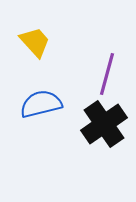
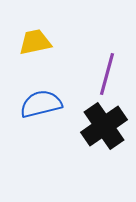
yellow trapezoid: rotated 60 degrees counterclockwise
black cross: moved 2 px down
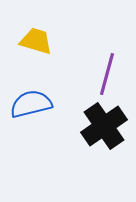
yellow trapezoid: moved 1 px right, 1 px up; rotated 28 degrees clockwise
blue semicircle: moved 10 px left
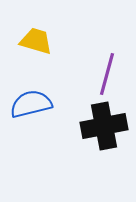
black cross: rotated 24 degrees clockwise
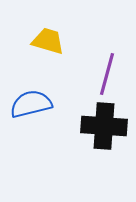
yellow trapezoid: moved 12 px right
black cross: rotated 15 degrees clockwise
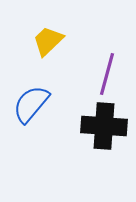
yellow trapezoid: rotated 60 degrees counterclockwise
blue semicircle: rotated 36 degrees counterclockwise
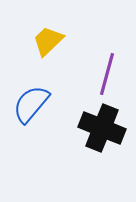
black cross: moved 2 px left, 2 px down; rotated 18 degrees clockwise
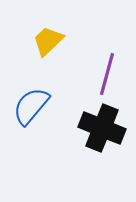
blue semicircle: moved 2 px down
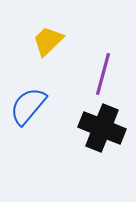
purple line: moved 4 px left
blue semicircle: moved 3 px left
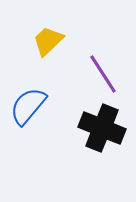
purple line: rotated 48 degrees counterclockwise
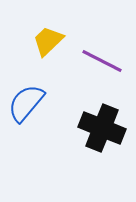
purple line: moved 1 px left, 13 px up; rotated 30 degrees counterclockwise
blue semicircle: moved 2 px left, 3 px up
